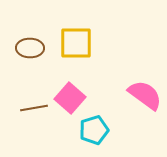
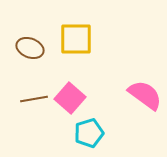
yellow square: moved 4 px up
brown ellipse: rotated 20 degrees clockwise
brown line: moved 9 px up
cyan pentagon: moved 5 px left, 3 px down
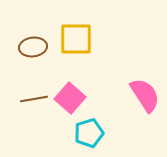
brown ellipse: moved 3 px right, 1 px up; rotated 28 degrees counterclockwise
pink semicircle: rotated 21 degrees clockwise
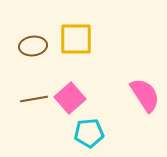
brown ellipse: moved 1 px up
pink square: rotated 8 degrees clockwise
cyan pentagon: rotated 12 degrees clockwise
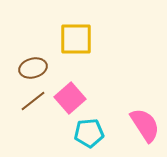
brown ellipse: moved 22 px down; rotated 8 degrees counterclockwise
pink semicircle: moved 30 px down
brown line: moved 1 px left, 2 px down; rotated 28 degrees counterclockwise
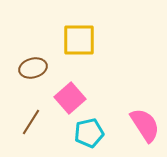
yellow square: moved 3 px right, 1 px down
brown line: moved 2 px left, 21 px down; rotated 20 degrees counterclockwise
cyan pentagon: rotated 8 degrees counterclockwise
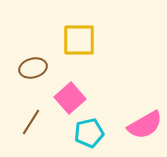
pink semicircle: rotated 93 degrees clockwise
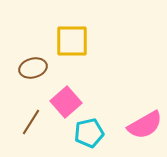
yellow square: moved 7 px left, 1 px down
pink square: moved 4 px left, 4 px down
